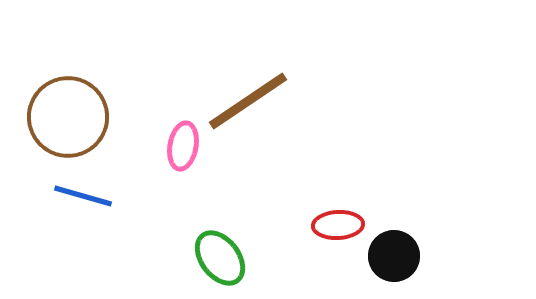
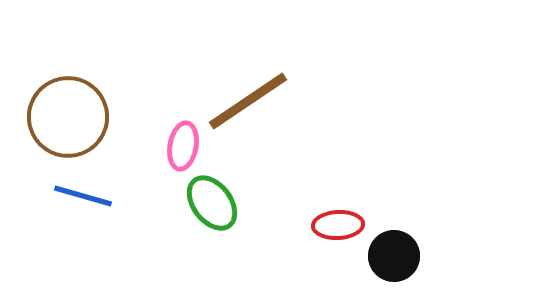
green ellipse: moved 8 px left, 55 px up
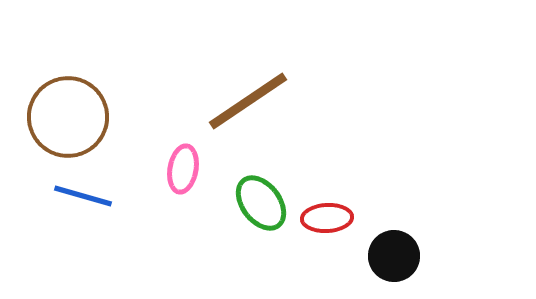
pink ellipse: moved 23 px down
green ellipse: moved 49 px right
red ellipse: moved 11 px left, 7 px up
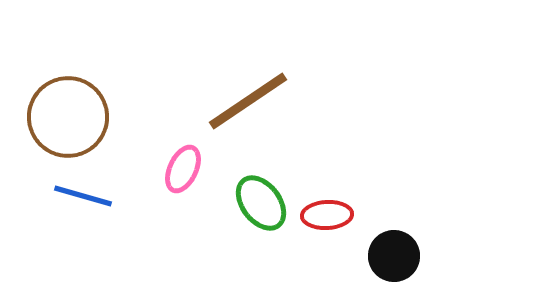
pink ellipse: rotated 15 degrees clockwise
red ellipse: moved 3 px up
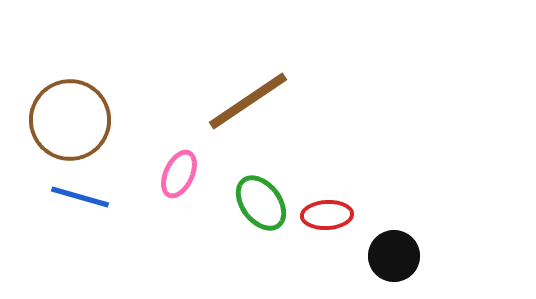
brown circle: moved 2 px right, 3 px down
pink ellipse: moved 4 px left, 5 px down
blue line: moved 3 px left, 1 px down
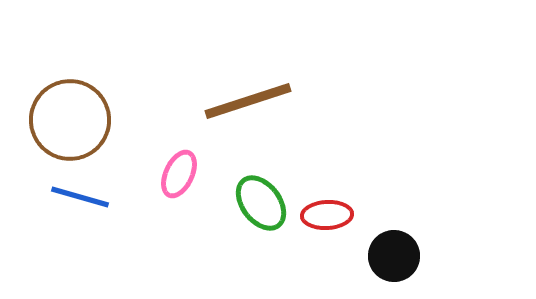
brown line: rotated 16 degrees clockwise
